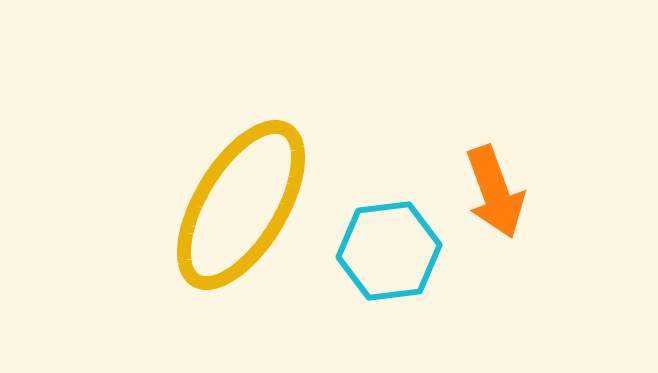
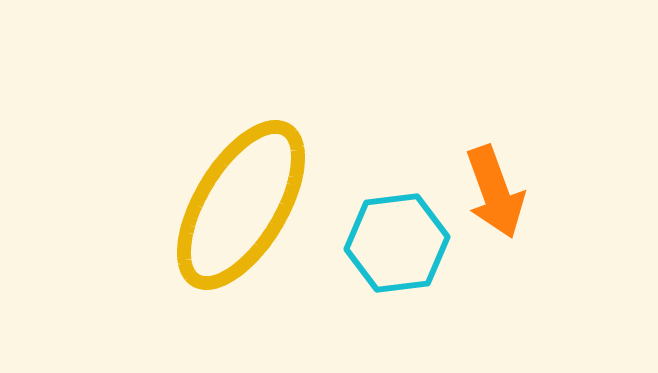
cyan hexagon: moved 8 px right, 8 px up
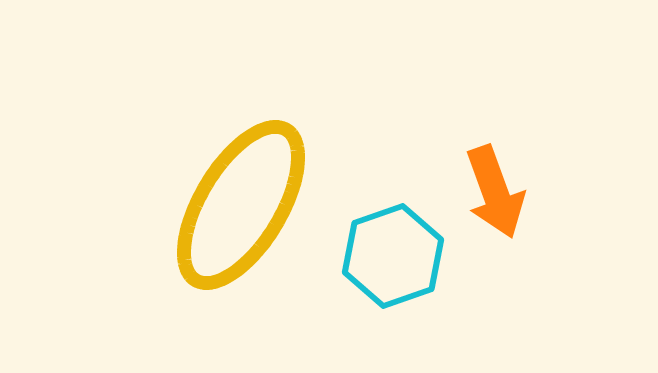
cyan hexagon: moved 4 px left, 13 px down; rotated 12 degrees counterclockwise
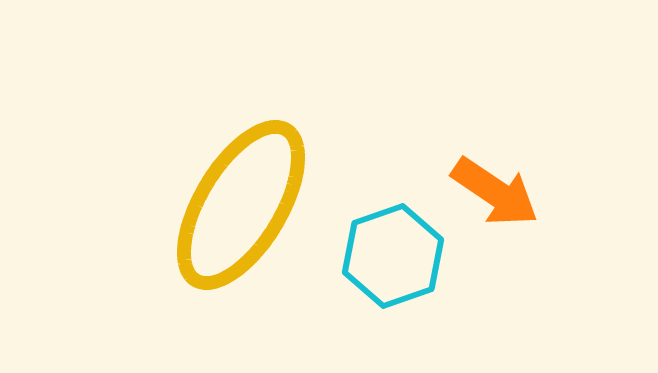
orange arrow: rotated 36 degrees counterclockwise
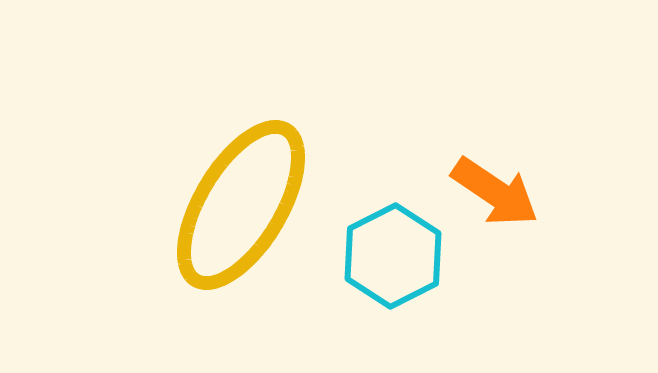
cyan hexagon: rotated 8 degrees counterclockwise
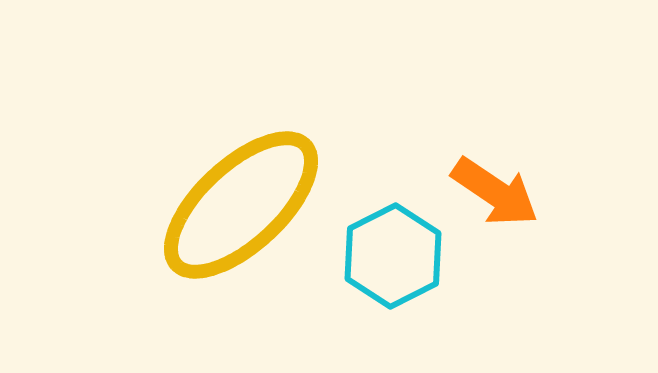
yellow ellipse: rotated 16 degrees clockwise
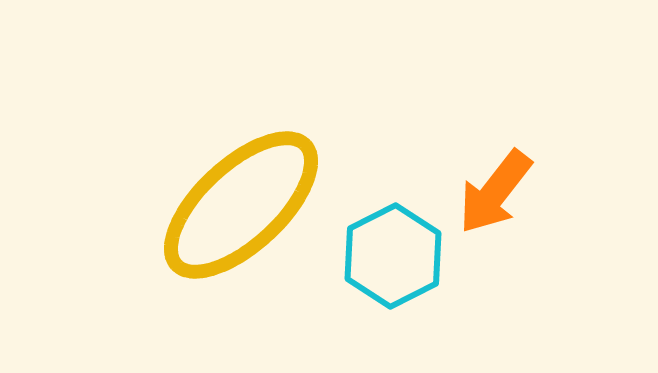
orange arrow: rotated 94 degrees clockwise
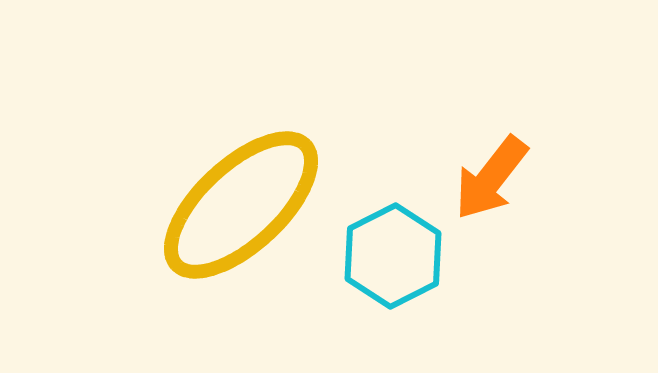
orange arrow: moved 4 px left, 14 px up
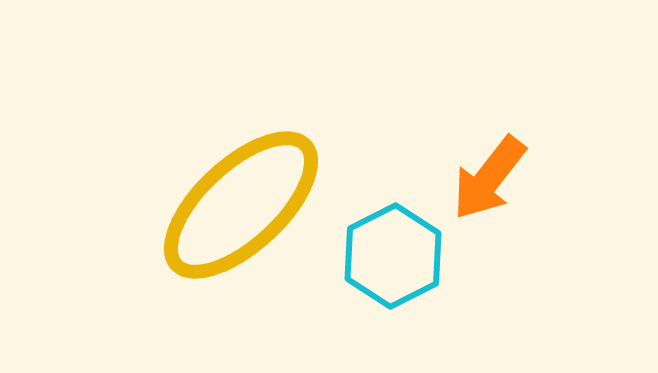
orange arrow: moved 2 px left
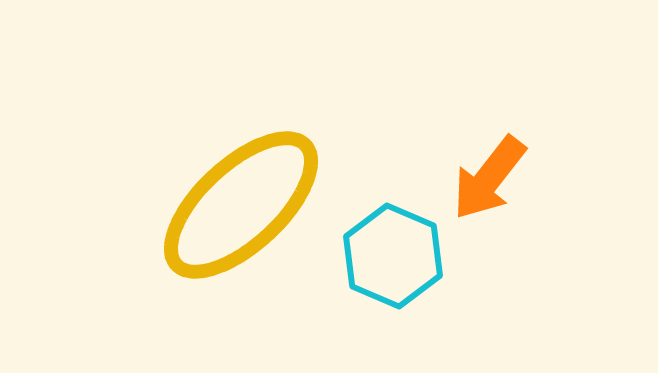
cyan hexagon: rotated 10 degrees counterclockwise
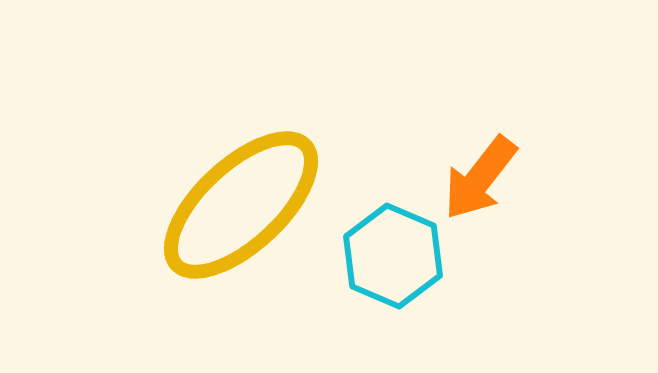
orange arrow: moved 9 px left
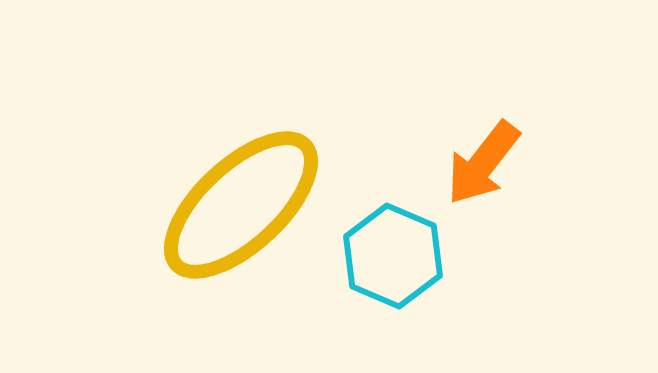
orange arrow: moved 3 px right, 15 px up
